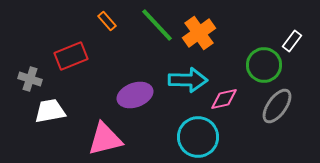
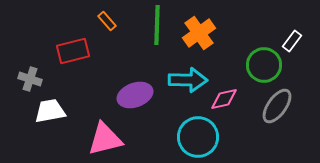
green line: rotated 45 degrees clockwise
red rectangle: moved 2 px right, 5 px up; rotated 8 degrees clockwise
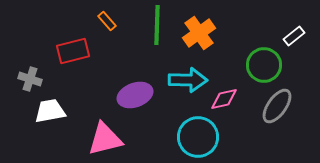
white rectangle: moved 2 px right, 5 px up; rotated 15 degrees clockwise
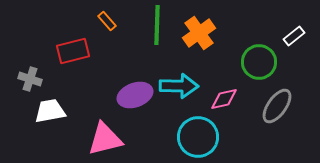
green circle: moved 5 px left, 3 px up
cyan arrow: moved 9 px left, 6 px down
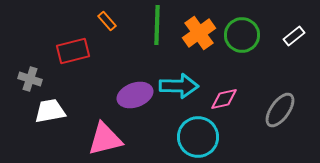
green circle: moved 17 px left, 27 px up
gray ellipse: moved 3 px right, 4 px down
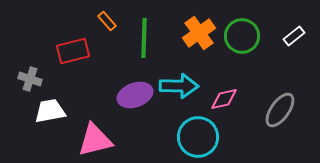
green line: moved 13 px left, 13 px down
green circle: moved 1 px down
pink triangle: moved 10 px left, 1 px down
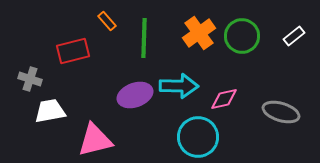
gray ellipse: moved 1 px right, 2 px down; rotated 72 degrees clockwise
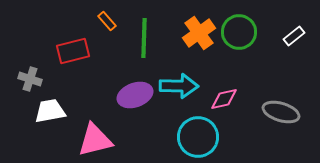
green circle: moved 3 px left, 4 px up
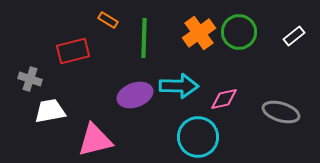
orange rectangle: moved 1 px right, 1 px up; rotated 18 degrees counterclockwise
